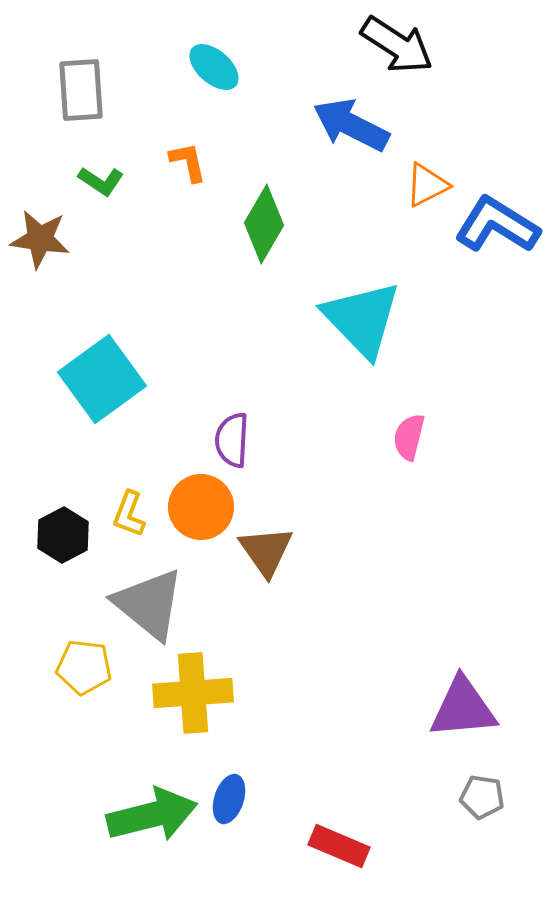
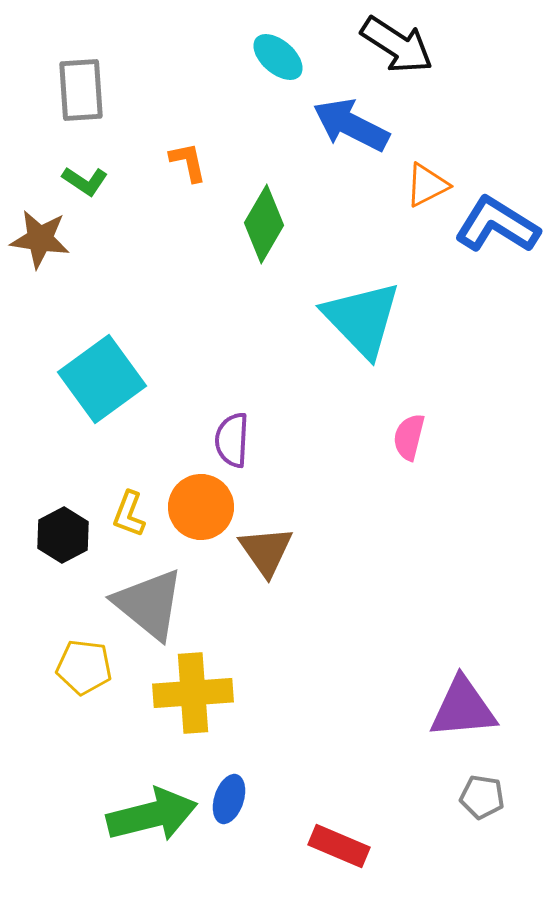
cyan ellipse: moved 64 px right, 10 px up
green L-shape: moved 16 px left
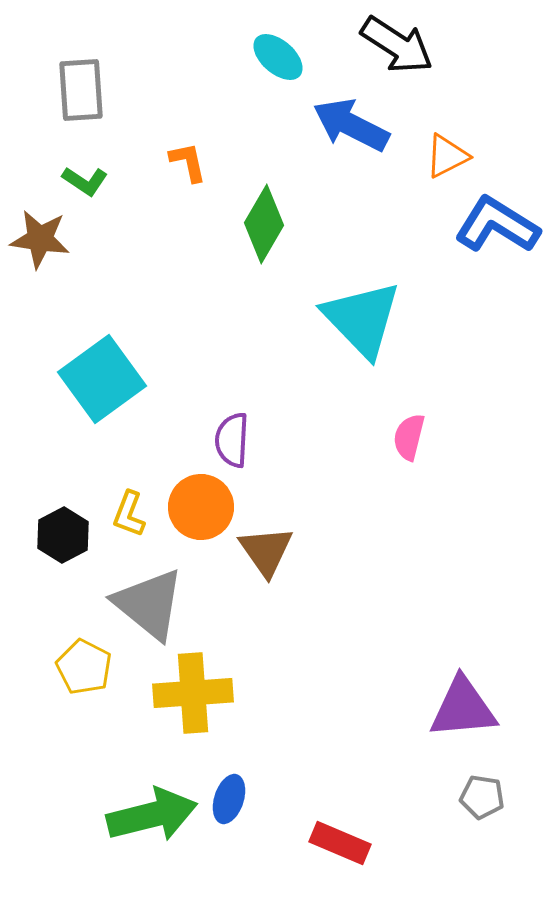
orange triangle: moved 20 px right, 29 px up
yellow pentagon: rotated 20 degrees clockwise
red rectangle: moved 1 px right, 3 px up
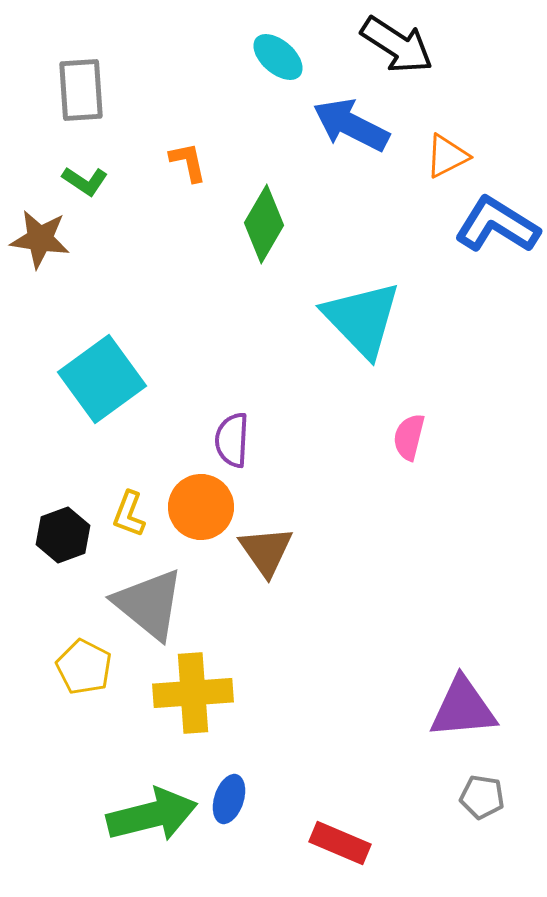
black hexagon: rotated 8 degrees clockwise
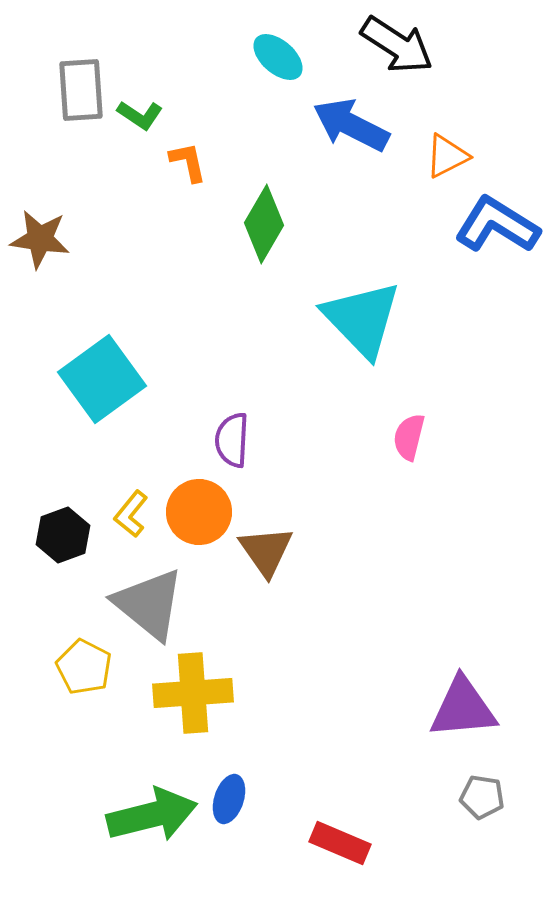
green L-shape: moved 55 px right, 66 px up
orange circle: moved 2 px left, 5 px down
yellow L-shape: moved 2 px right; rotated 18 degrees clockwise
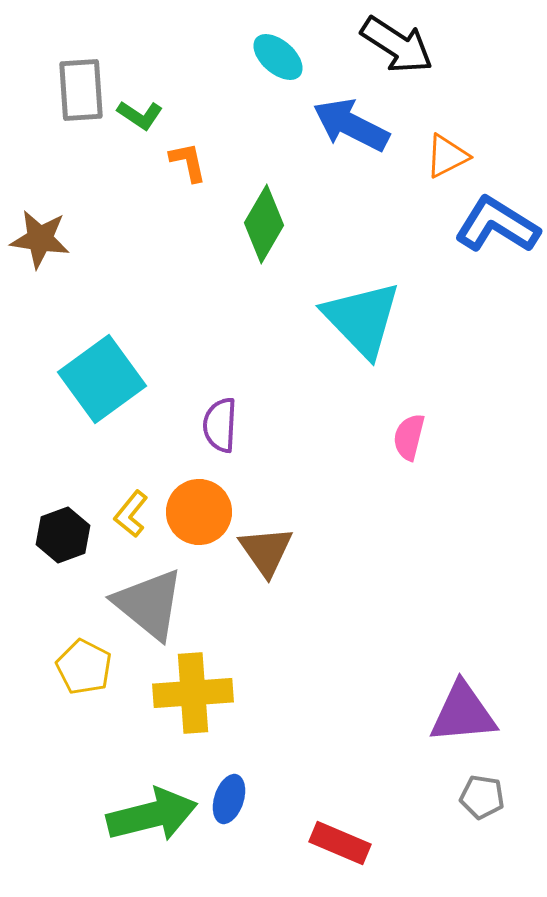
purple semicircle: moved 12 px left, 15 px up
purple triangle: moved 5 px down
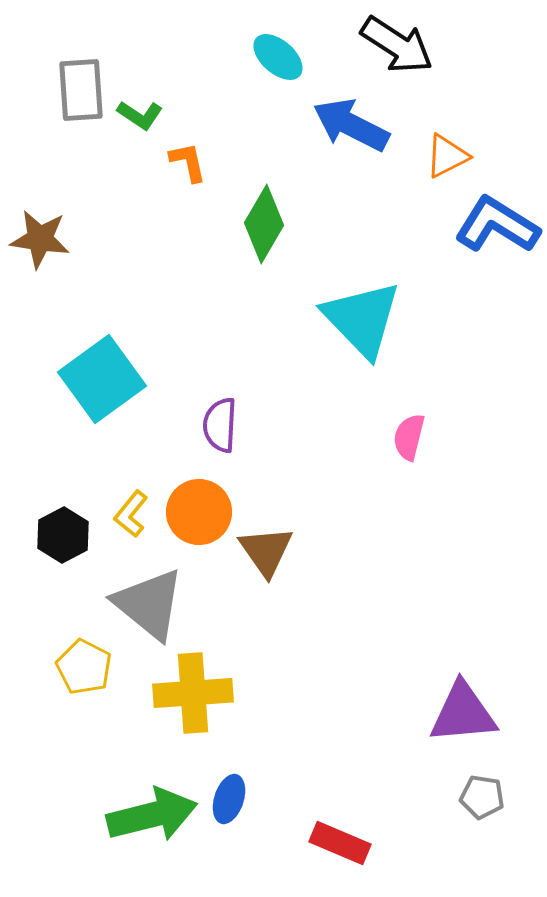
black hexagon: rotated 8 degrees counterclockwise
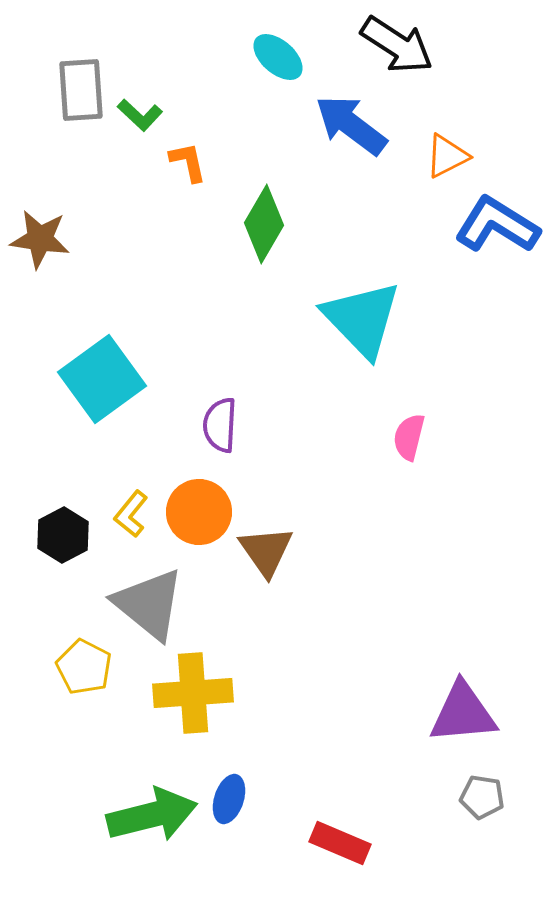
green L-shape: rotated 9 degrees clockwise
blue arrow: rotated 10 degrees clockwise
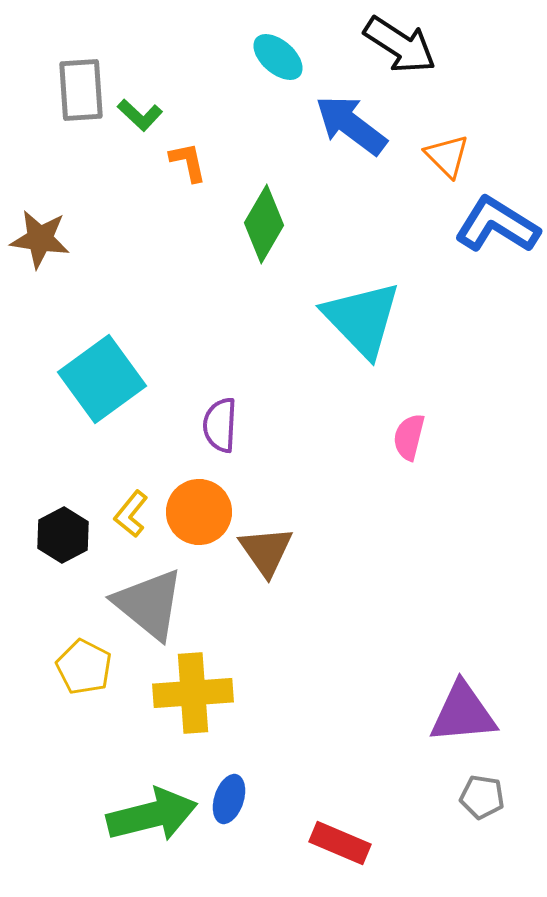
black arrow: moved 3 px right
orange triangle: rotated 48 degrees counterclockwise
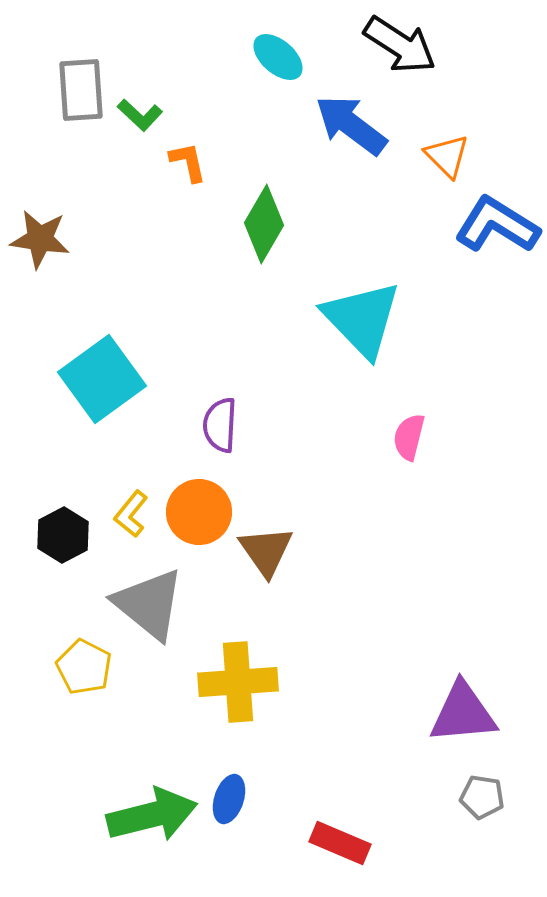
yellow cross: moved 45 px right, 11 px up
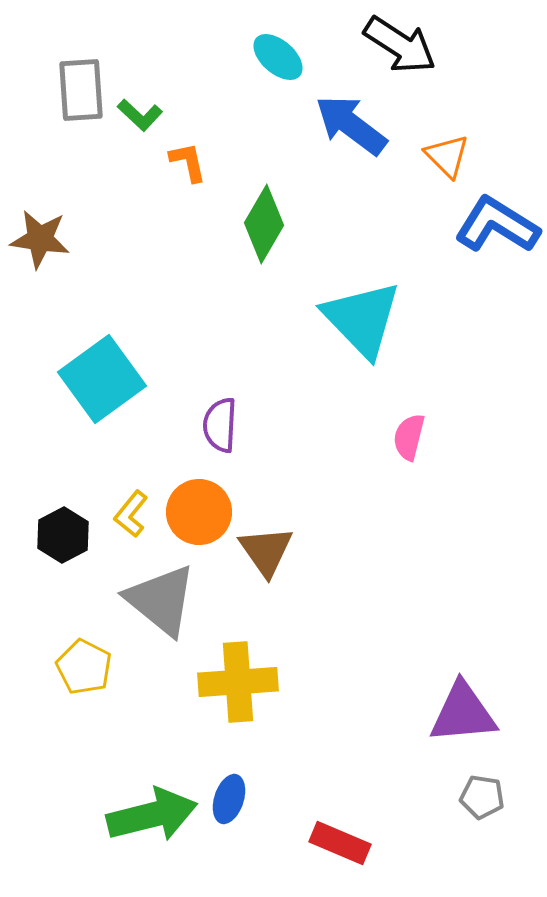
gray triangle: moved 12 px right, 4 px up
